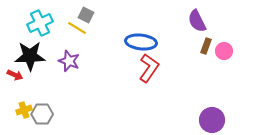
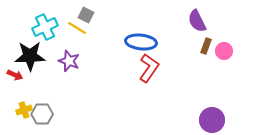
cyan cross: moved 5 px right, 4 px down
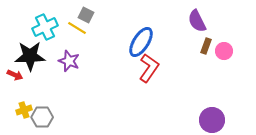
blue ellipse: rotated 64 degrees counterclockwise
gray hexagon: moved 3 px down
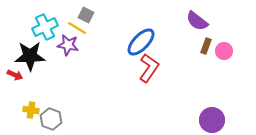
purple semicircle: rotated 25 degrees counterclockwise
blue ellipse: rotated 12 degrees clockwise
purple star: moved 1 px left, 16 px up; rotated 10 degrees counterclockwise
yellow cross: moved 7 px right; rotated 28 degrees clockwise
gray hexagon: moved 9 px right, 2 px down; rotated 20 degrees clockwise
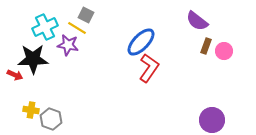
black star: moved 3 px right, 3 px down
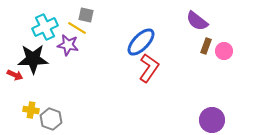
gray square: rotated 14 degrees counterclockwise
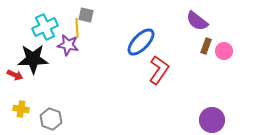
yellow line: rotated 54 degrees clockwise
red L-shape: moved 10 px right, 2 px down
yellow cross: moved 10 px left, 1 px up
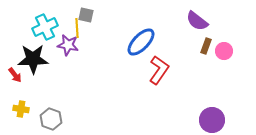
red arrow: rotated 28 degrees clockwise
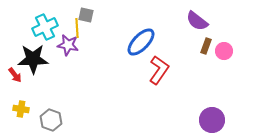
gray hexagon: moved 1 px down
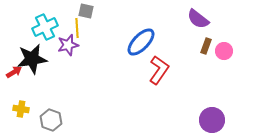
gray square: moved 4 px up
purple semicircle: moved 1 px right, 2 px up
purple star: rotated 25 degrees counterclockwise
black star: moved 1 px left; rotated 8 degrees counterclockwise
red arrow: moved 1 px left, 3 px up; rotated 84 degrees counterclockwise
